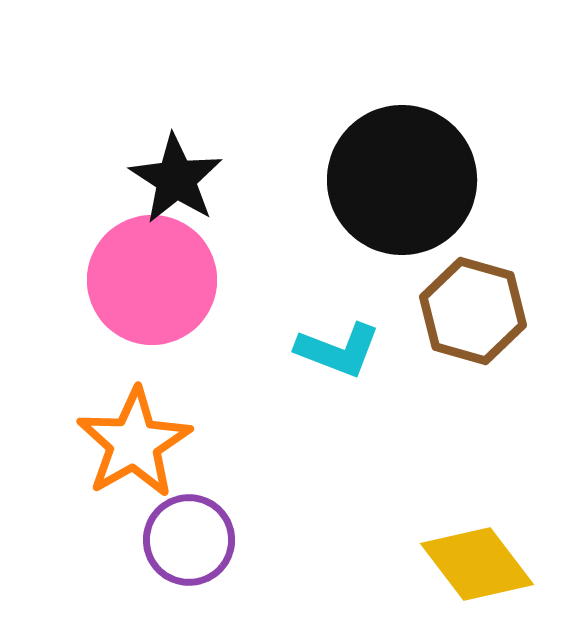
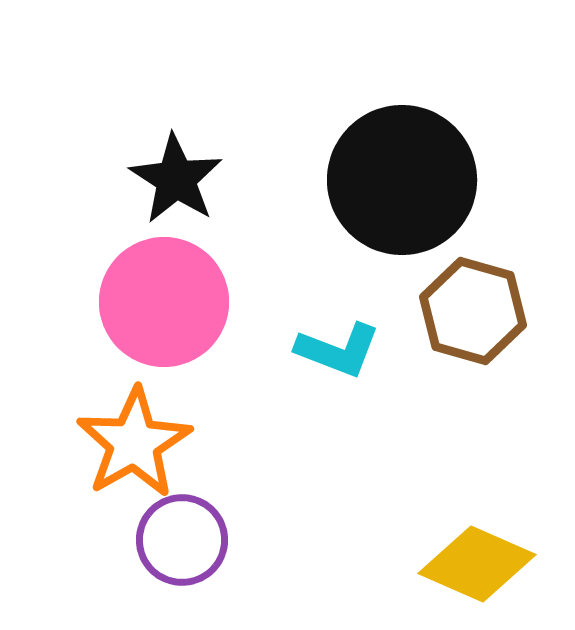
pink circle: moved 12 px right, 22 px down
purple circle: moved 7 px left
yellow diamond: rotated 29 degrees counterclockwise
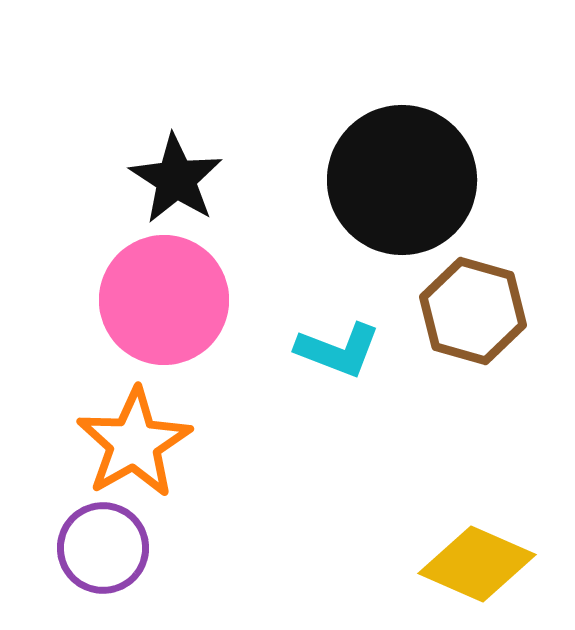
pink circle: moved 2 px up
purple circle: moved 79 px left, 8 px down
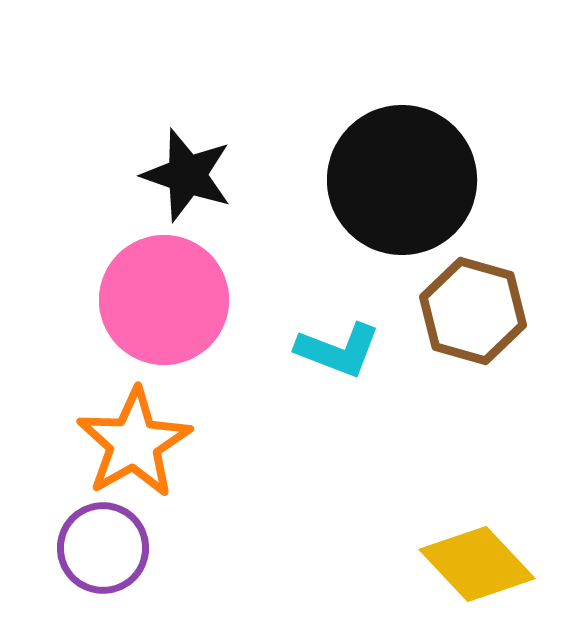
black star: moved 11 px right, 4 px up; rotated 14 degrees counterclockwise
yellow diamond: rotated 23 degrees clockwise
